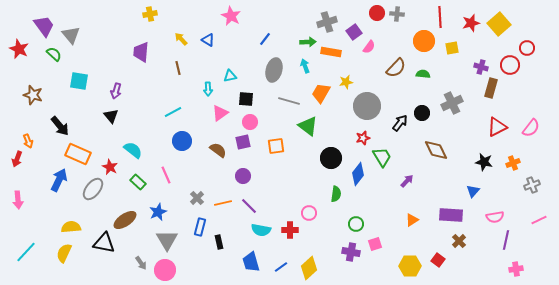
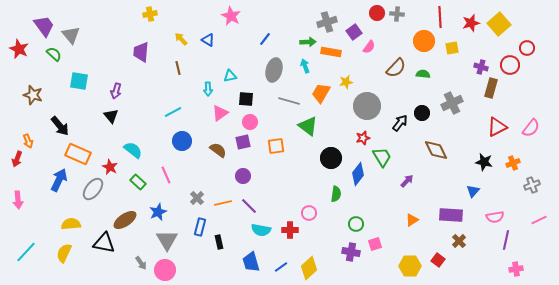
yellow semicircle at (71, 227): moved 3 px up
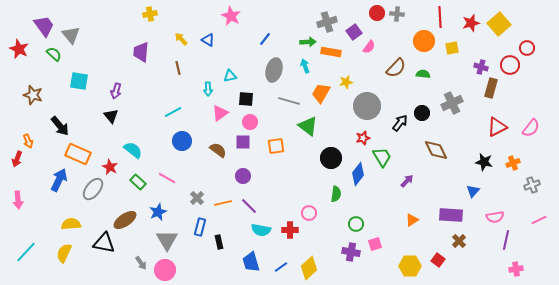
purple square at (243, 142): rotated 14 degrees clockwise
pink line at (166, 175): moved 1 px right, 3 px down; rotated 36 degrees counterclockwise
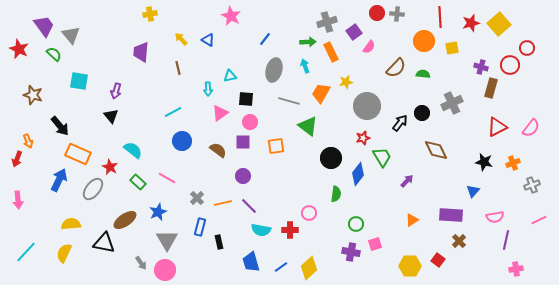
orange rectangle at (331, 52): rotated 54 degrees clockwise
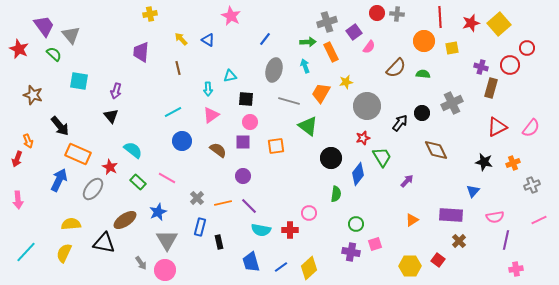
pink triangle at (220, 113): moved 9 px left, 2 px down
